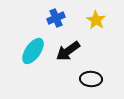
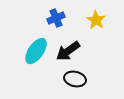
cyan ellipse: moved 3 px right
black ellipse: moved 16 px left; rotated 10 degrees clockwise
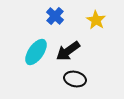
blue cross: moved 1 px left, 2 px up; rotated 24 degrees counterclockwise
cyan ellipse: moved 1 px down
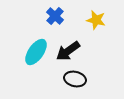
yellow star: rotated 18 degrees counterclockwise
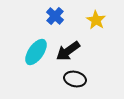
yellow star: rotated 18 degrees clockwise
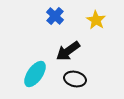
cyan ellipse: moved 1 px left, 22 px down
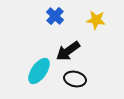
yellow star: rotated 24 degrees counterclockwise
cyan ellipse: moved 4 px right, 3 px up
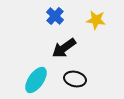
black arrow: moved 4 px left, 3 px up
cyan ellipse: moved 3 px left, 9 px down
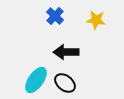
black arrow: moved 2 px right, 4 px down; rotated 35 degrees clockwise
black ellipse: moved 10 px left, 4 px down; rotated 25 degrees clockwise
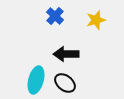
yellow star: rotated 24 degrees counterclockwise
black arrow: moved 2 px down
cyan ellipse: rotated 20 degrees counterclockwise
